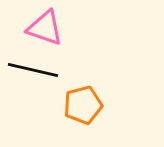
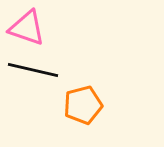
pink triangle: moved 18 px left
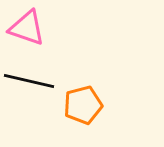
black line: moved 4 px left, 11 px down
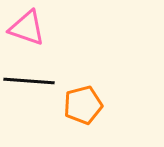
black line: rotated 9 degrees counterclockwise
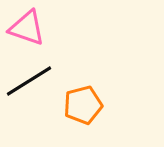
black line: rotated 36 degrees counterclockwise
